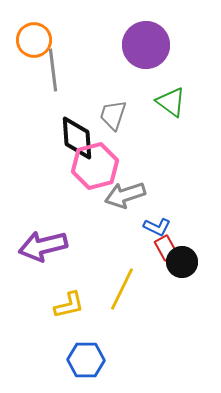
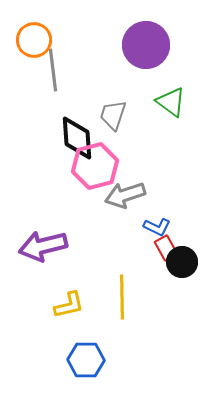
yellow line: moved 8 px down; rotated 27 degrees counterclockwise
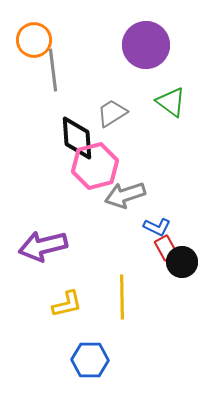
gray trapezoid: moved 1 px left, 2 px up; rotated 40 degrees clockwise
yellow L-shape: moved 2 px left, 1 px up
blue hexagon: moved 4 px right
